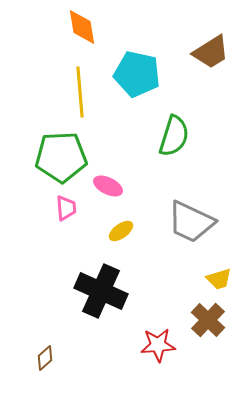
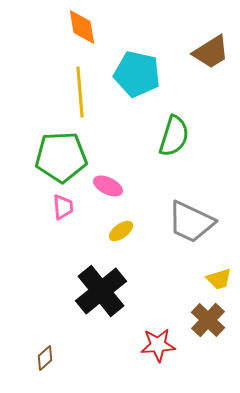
pink trapezoid: moved 3 px left, 1 px up
black cross: rotated 27 degrees clockwise
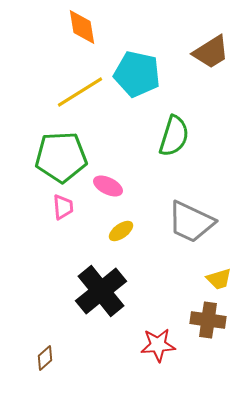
yellow line: rotated 63 degrees clockwise
brown cross: rotated 36 degrees counterclockwise
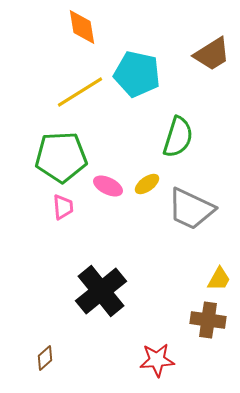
brown trapezoid: moved 1 px right, 2 px down
green semicircle: moved 4 px right, 1 px down
gray trapezoid: moved 13 px up
yellow ellipse: moved 26 px right, 47 px up
yellow trapezoid: rotated 44 degrees counterclockwise
red star: moved 1 px left, 15 px down
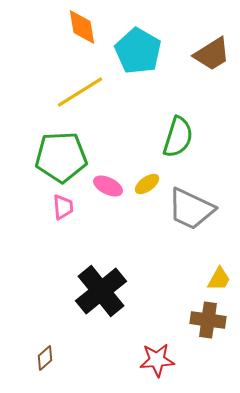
cyan pentagon: moved 1 px right, 23 px up; rotated 18 degrees clockwise
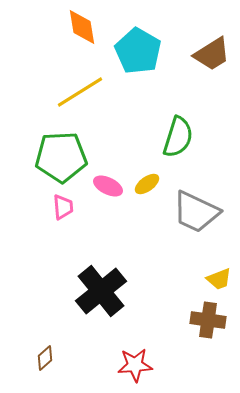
gray trapezoid: moved 5 px right, 3 px down
yellow trapezoid: rotated 40 degrees clockwise
red star: moved 22 px left, 5 px down
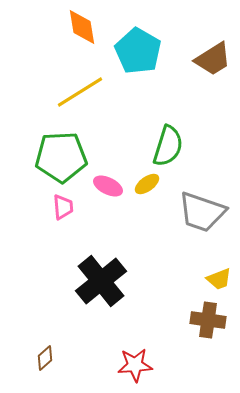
brown trapezoid: moved 1 px right, 5 px down
green semicircle: moved 10 px left, 9 px down
gray trapezoid: moved 6 px right; rotated 6 degrees counterclockwise
black cross: moved 10 px up
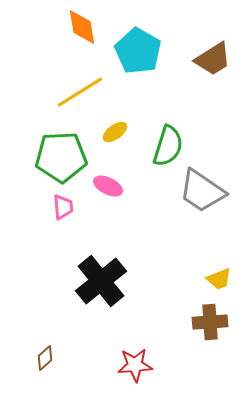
yellow ellipse: moved 32 px left, 52 px up
gray trapezoid: moved 21 px up; rotated 15 degrees clockwise
brown cross: moved 2 px right, 2 px down; rotated 12 degrees counterclockwise
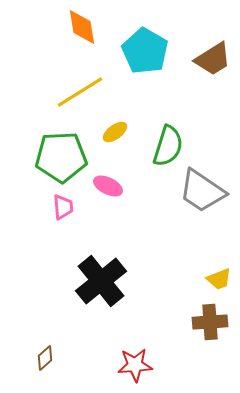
cyan pentagon: moved 7 px right
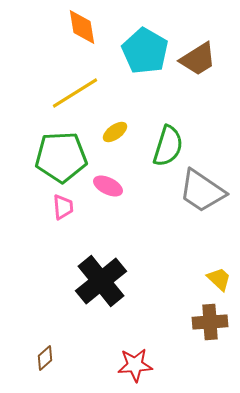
brown trapezoid: moved 15 px left
yellow line: moved 5 px left, 1 px down
yellow trapezoid: rotated 116 degrees counterclockwise
